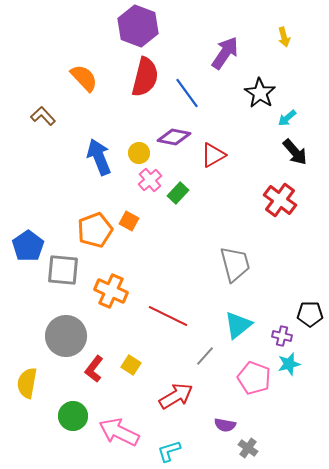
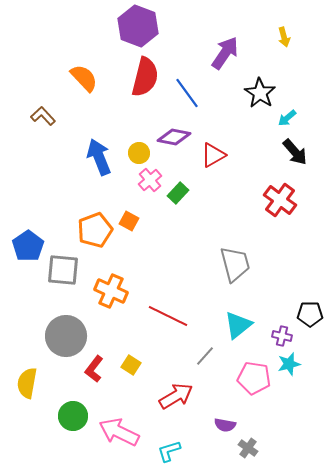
pink pentagon: rotated 12 degrees counterclockwise
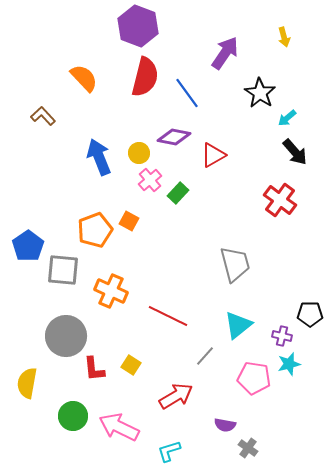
red L-shape: rotated 44 degrees counterclockwise
pink arrow: moved 5 px up
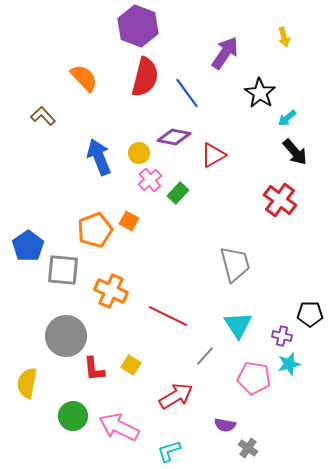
cyan triangle: rotated 24 degrees counterclockwise
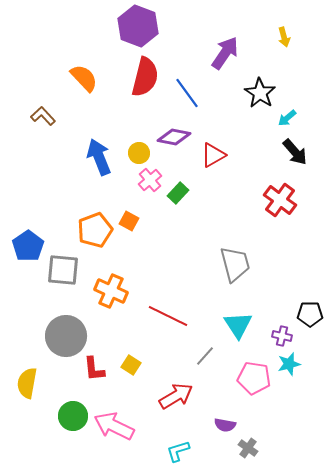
pink arrow: moved 5 px left, 1 px up
cyan L-shape: moved 9 px right
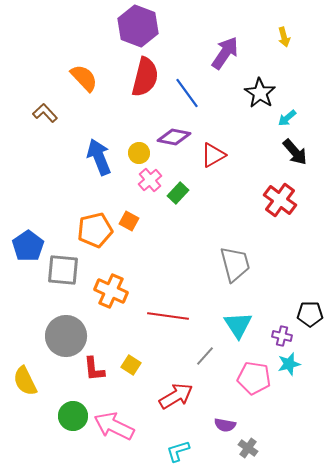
brown L-shape: moved 2 px right, 3 px up
orange pentagon: rotated 8 degrees clockwise
red line: rotated 18 degrees counterclockwise
yellow semicircle: moved 2 px left, 2 px up; rotated 36 degrees counterclockwise
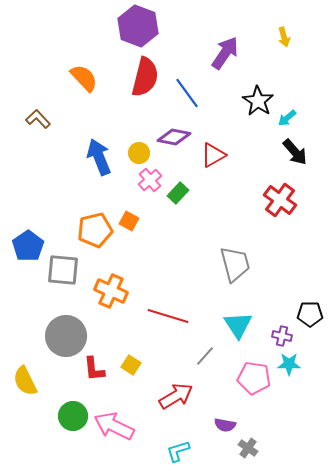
black star: moved 2 px left, 8 px down
brown L-shape: moved 7 px left, 6 px down
red line: rotated 9 degrees clockwise
cyan star: rotated 15 degrees clockwise
